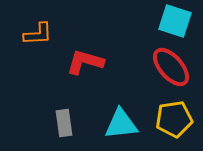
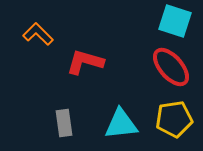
orange L-shape: rotated 132 degrees counterclockwise
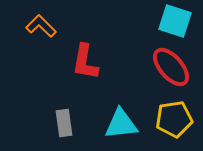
orange L-shape: moved 3 px right, 8 px up
red L-shape: rotated 96 degrees counterclockwise
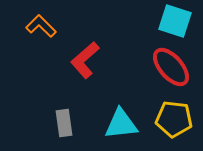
red L-shape: moved 2 px up; rotated 39 degrees clockwise
yellow pentagon: rotated 15 degrees clockwise
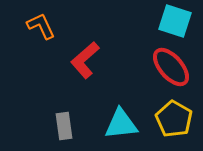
orange L-shape: rotated 20 degrees clockwise
yellow pentagon: rotated 24 degrees clockwise
gray rectangle: moved 3 px down
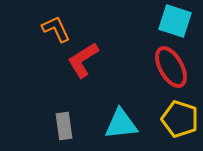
orange L-shape: moved 15 px right, 3 px down
red L-shape: moved 2 px left; rotated 9 degrees clockwise
red ellipse: rotated 12 degrees clockwise
yellow pentagon: moved 6 px right; rotated 12 degrees counterclockwise
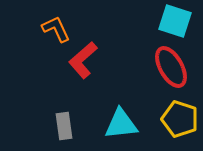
red L-shape: rotated 9 degrees counterclockwise
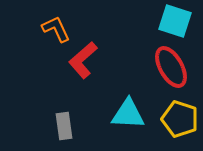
cyan triangle: moved 7 px right, 10 px up; rotated 9 degrees clockwise
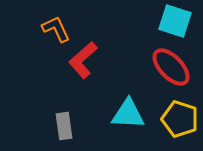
red ellipse: rotated 15 degrees counterclockwise
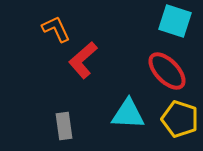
red ellipse: moved 4 px left, 4 px down
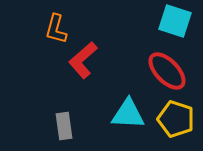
orange L-shape: rotated 140 degrees counterclockwise
yellow pentagon: moved 4 px left
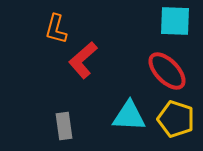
cyan square: rotated 16 degrees counterclockwise
cyan triangle: moved 1 px right, 2 px down
